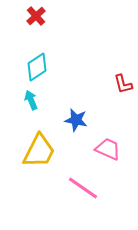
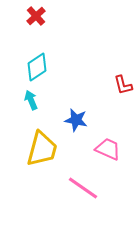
red L-shape: moved 1 px down
yellow trapezoid: moved 3 px right, 2 px up; rotated 12 degrees counterclockwise
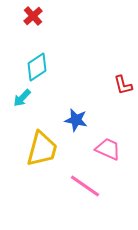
red cross: moved 3 px left
cyan arrow: moved 9 px left, 2 px up; rotated 114 degrees counterclockwise
pink line: moved 2 px right, 2 px up
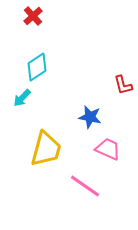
blue star: moved 14 px right, 3 px up
yellow trapezoid: moved 4 px right
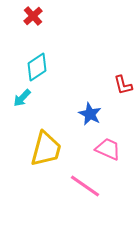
blue star: moved 3 px up; rotated 15 degrees clockwise
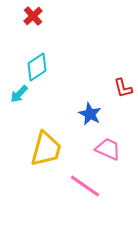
red L-shape: moved 3 px down
cyan arrow: moved 3 px left, 4 px up
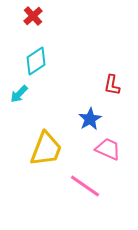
cyan diamond: moved 1 px left, 6 px up
red L-shape: moved 11 px left, 3 px up; rotated 25 degrees clockwise
blue star: moved 5 px down; rotated 15 degrees clockwise
yellow trapezoid: rotated 6 degrees clockwise
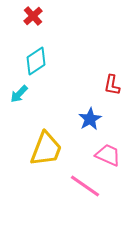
pink trapezoid: moved 6 px down
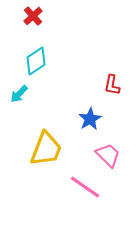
pink trapezoid: rotated 20 degrees clockwise
pink line: moved 1 px down
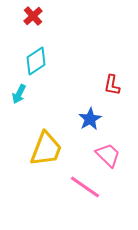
cyan arrow: rotated 18 degrees counterclockwise
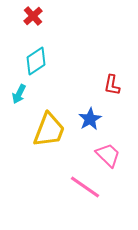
yellow trapezoid: moved 3 px right, 19 px up
